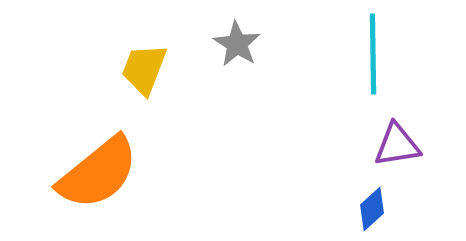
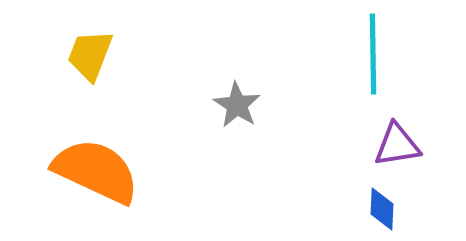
gray star: moved 61 px down
yellow trapezoid: moved 54 px left, 14 px up
orange semicircle: moved 2 px left, 2 px up; rotated 116 degrees counterclockwise
blue diamond: moved 10 px right; rotated 45 degrees counterclockwise
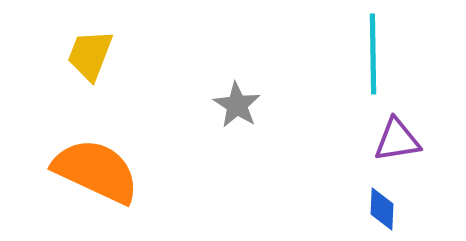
purple triangle: moved 5 px up
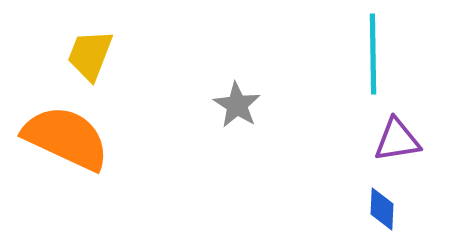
orange semicircle: moved 30 px left, 33 px up
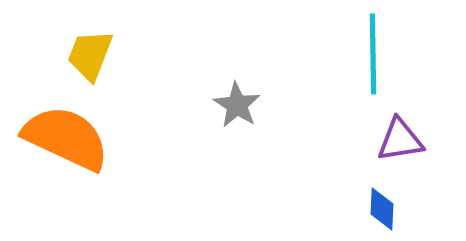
purple triangle: moved 3 px right
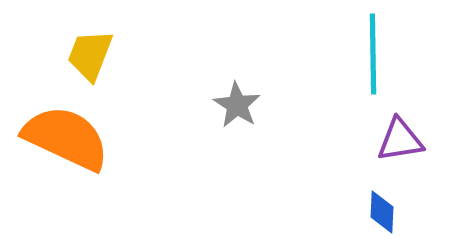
blue diamond: moved 3 px down
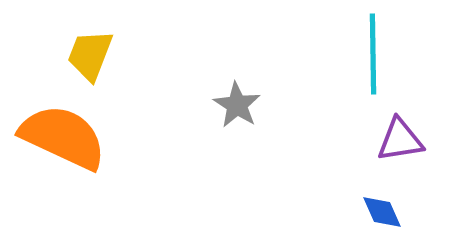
orange semicircle: moved 3 px left, 1 px up
blue diamond: rotated 27 degrees counterclockwise
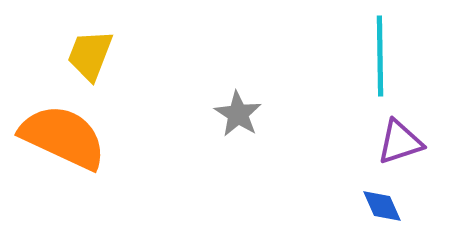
cyan line: moved 7 px right, 2 px down
gray star: moved 1 px right, 9 px down
purple triangle: moved 2 px down; rotated 9 degrees counterclockwise
blue diamond: moved 6 px up
